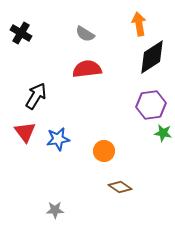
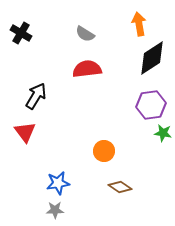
black diamond: moved 1 px down
blue star: moved 44 px down
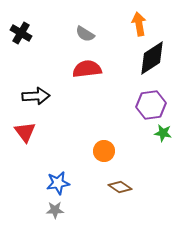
black arrow: rotated 56 degrees clockwise
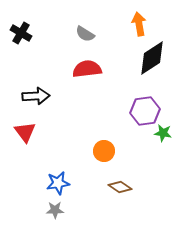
purple hexagon: moved 6 px left, 6 px down
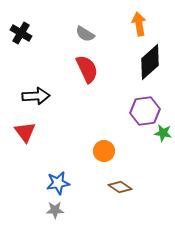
black diamond: moved 2 px left, 4 px down; rotated 9 degrees counterclockwise
red semicircle: rotated 72 degrees clockwise
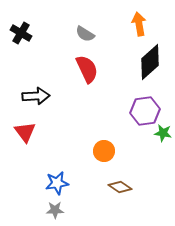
blue star: moved 1 px left
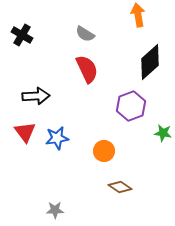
orange arrow: moved 1 px left, 9 px up
black cross: moved 1 px right, 2 px down
purple hexagon: moved 14 px left, 5 px up; rotated 12 degrees counterclockwise
blue star: moved 45 px up
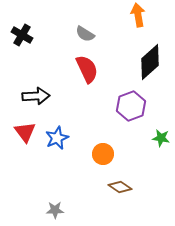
green star: moved 2 px left, 5 px down
blue star: rotated 15 degrees counterclockwise
orange circle: moved 1 px left, 3 px down
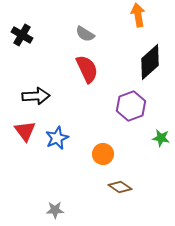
red triangle: moved 1 px up
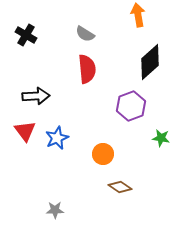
black cross: moved 4 px right
red semicircle: rotated 20 degrees clockwise
